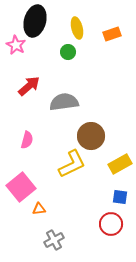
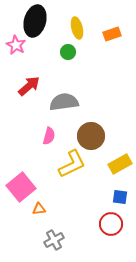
pink semicircle: moved 22 px right, 4 px up
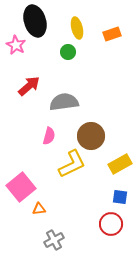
black ellipse: rotated 32 degrees counterclockwise
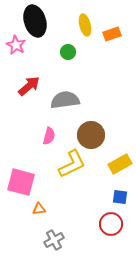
yellow ellipse: moved 8 px right, 3 px up
gray semicircle: moved 1 px right, 2 px up
brown circle: moved 1 px up
pink square: moved 5 px up; rotated 36 degrees counterclockwise
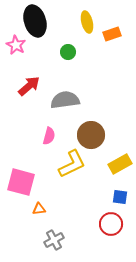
yellow ellipse: moved 2 px right, 3 px up
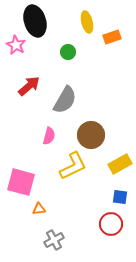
orange rectangle: moved 3 px down
gray semicircle: rotated 128 degrees clockwise
yellow L-shape: moved 1 px right, 2 px down
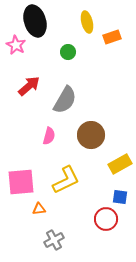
yellow L-shape: moved 7 px left, 14 px down
pink square: rotated 20 degrees counterclockwise
red circle: moved 5 px left, 5 px up
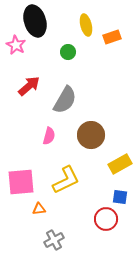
yellow ellipse: moved 1 px left, 3 px down
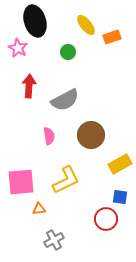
yellow ellipse: rotated 25 degrees counterclockwise
pink star: moved 2 px right, 3 px down
red arrow: rotated 45 degrees counterclockwise
gray semicircle: rotated 32 degrees clockwise
pink semicircle: rotated 24 degrees counterclockwise
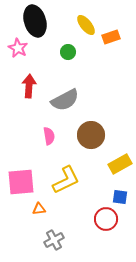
orange rectangle: moved 1 px left
